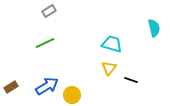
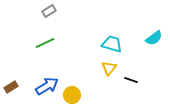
cyan semicircle: moved 10 px down; rotated 66 degrees clockwise
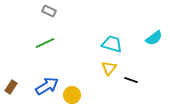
gray rectangle: rotated 56 degrees clockwise
brown rectangle: rotated 24 degrees counterclockwise
